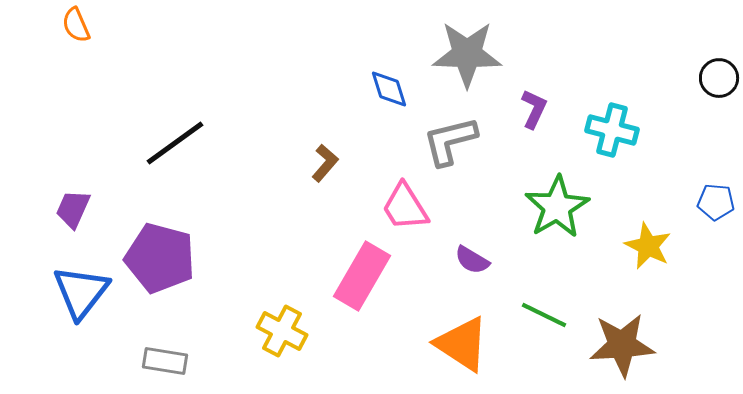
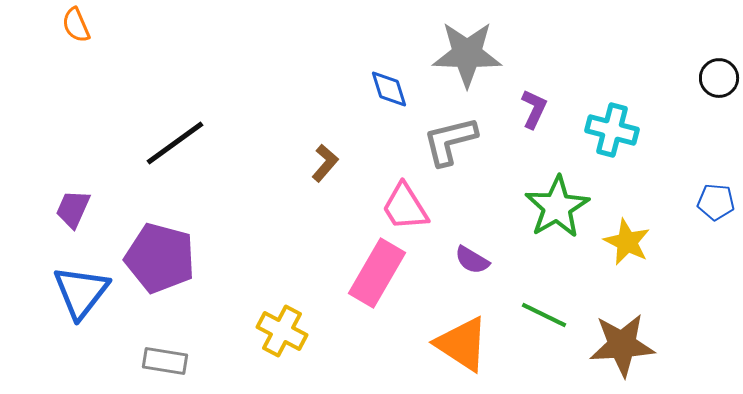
yellow star: moved 21 px left, 4 px up
pink rectangle: moved 15 px right, 3 px up
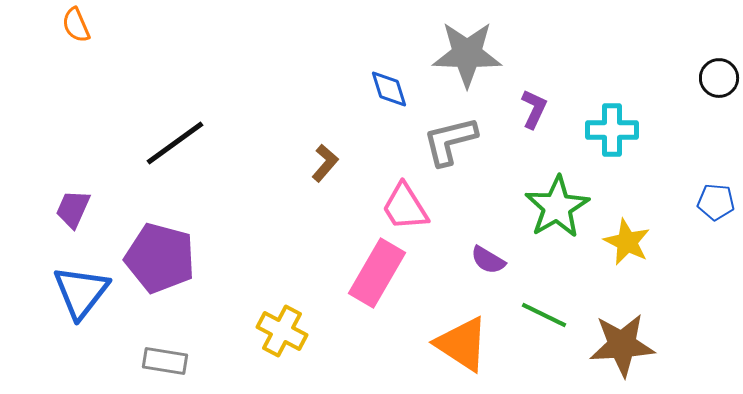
cyan cross: rotated 15 degrees counterclockwise
purple semicircle: moved 16 px right
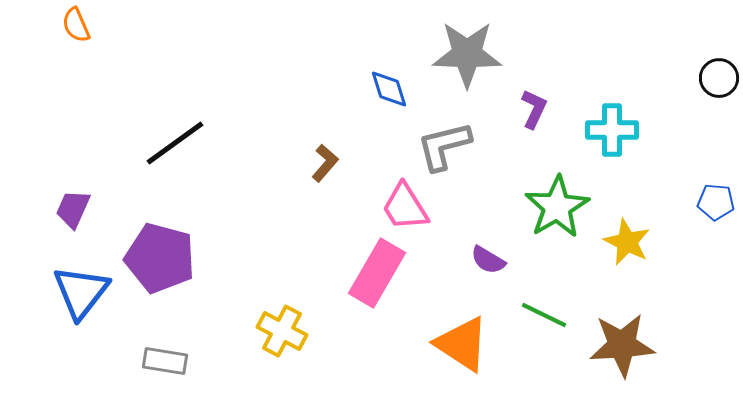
gray L-shape: moved 6 px left, 5 px down
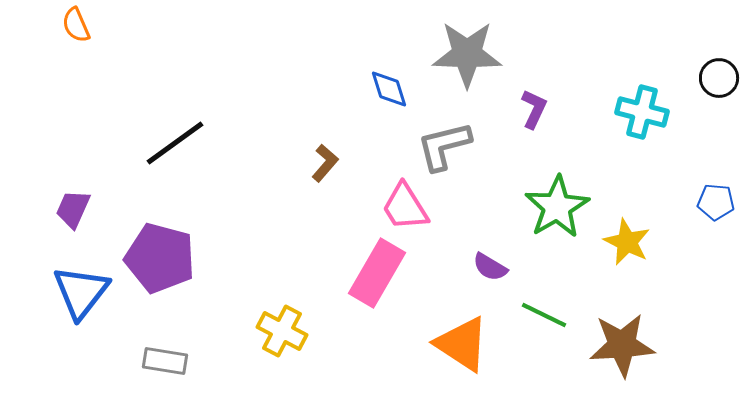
cyan cross: moved 30 px right, 18 px up; rotated 15 degrees clockwise
purple semicircle: moved 2 px right, 7 px down
